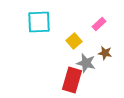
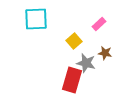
cyan square: moved 3 px left, 3 px up
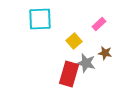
cyan square: moved 4 px right
red rectangle: moved 3 px left, 6 px up
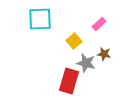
brown star: moved 1 px left, 1 px down
red rectangle: moved 7 px down
